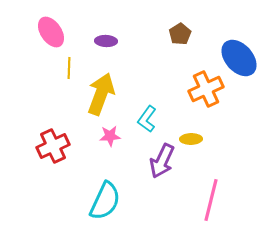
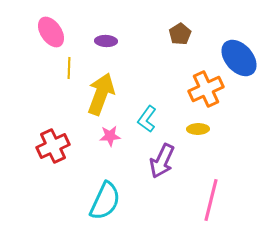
yellow ellipse: moved 7 px right, 10 px up
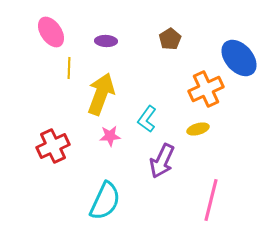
brown pentagon: moved 10 px left, 5 px down
yellow ellipse: rotated 15 degrees counterclockwise
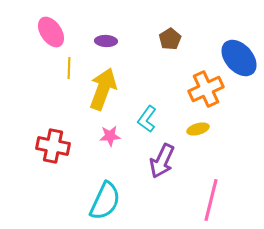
yellow arrow: moved 2 px right, 5 px up
red cross: rotated 36 degrees clockwise
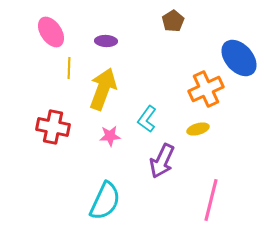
brown pentagon: moved 3 px right, 18 px up
red cross: moved 19 px up
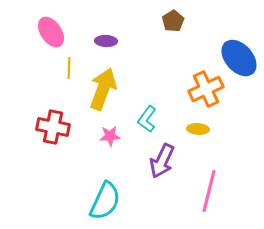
yellow ellipse: rotated 20 degrees clockwise
pink line: moved 2 px left, 9 px up
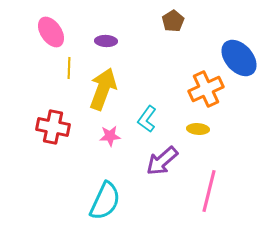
purple arrow: rotated 24 degrees clockwise
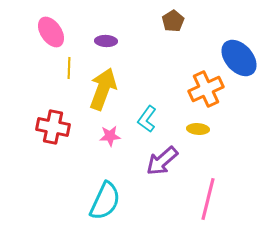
pink line: moved 1 px left, 8 px down
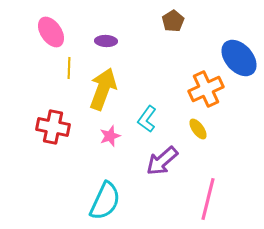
yellow ellipse: rotated 50 degrees clockwise
pink star: rotated 15 degrees counterclockwise
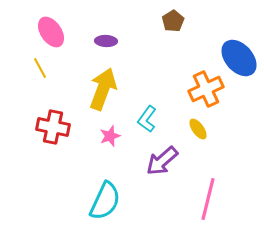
yellow line: moved 29 px left; rotated 30 degrees counterclockwise
